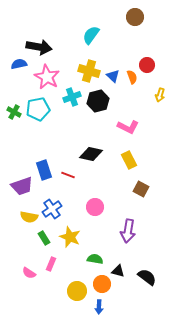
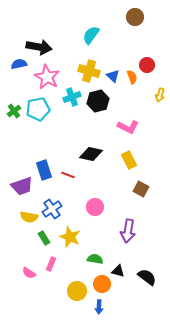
green cross: moved 1 px up; rotated 24 degrees clockwise
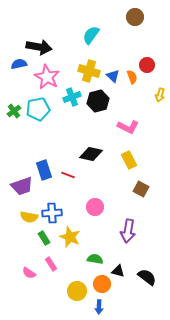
blue cross: moved 4 px down; rotated 30 degrees clockwise
pink rectangle: rotated 56 degrees counterclockwise
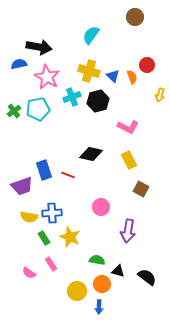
pink circle: moved 6 px right
green semicircle: moved 2 px right, 1 px down
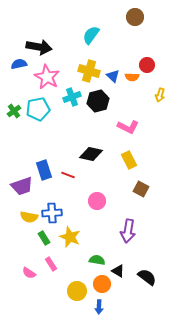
orange semicircle: rotated 112 degrees clockwise
pink circle: moved 4 px left, 6 px up
black triangle: rotated 16 degrees clockwise
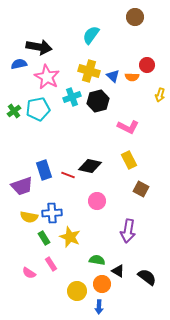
black diamond: moved 1 px left, 12 px down
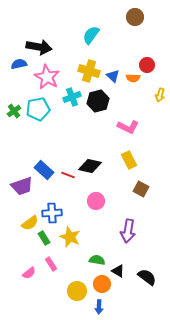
orange semicircle: moved 1 px right, 1 px down
blue rectangle: rotated 30 degrees counterclockwise
pink circle: moved 1 px left
yellow semicircle: moved 1 px right, 6 px down; rotated 48 degrees counterclockwise
pink semicircle: rotated 72 degrees counterclockwise
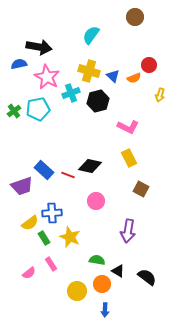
red circle: moved 2 px right
orange semicircle: moved 1 px right; rotated 24 degrees counterclockwise
cyan cross: moved 1 px left, 4 px up
yellow rectangle: moved 2 px up
blue arrow: moved 6 px right, 3 px down
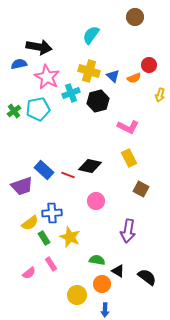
yellow circle: moved 4 px down
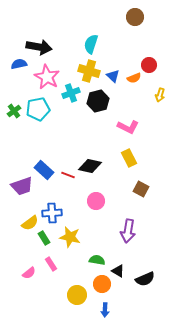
cyan semicircle: moved 9 px down; rotated 18 degrees counterclockwise
yellow star: rotated 10 degrees counterclockwise
black semicircle: moved 2 px left, 2 px down; rotated 120 degrees clockwise
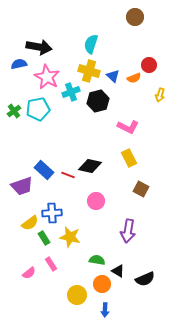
cyan cross: moved 1 px up
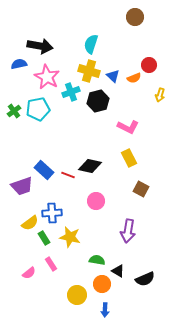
black arrow: moved 1 px right, 1 px up
